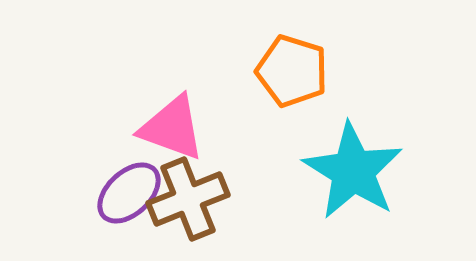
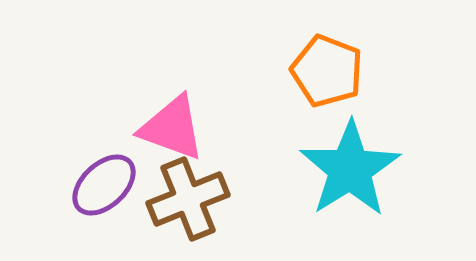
orange pentagon: moved 35 px right; rotated 4 degrees clockwise
cyan star: moved 3 px left, 2 px up; rotated 8 degrees clockwise
purple ellipse: moved 25 px left, 8 px up
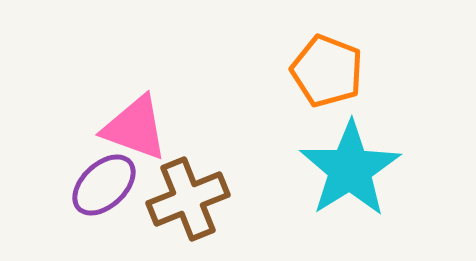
pink triangle: moved 37 px left
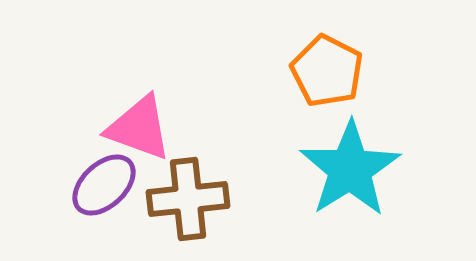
orange pentagon: rotated 6 degrees clockwise
pink triangle: moved 4 px right
brown cross: rotated 16 degrees clockwise
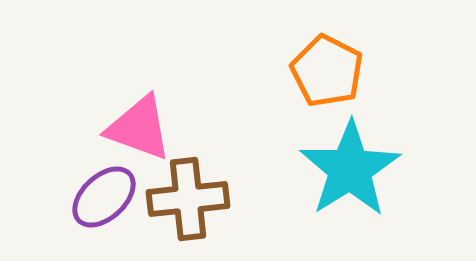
purple ellipse: moved 12 px down
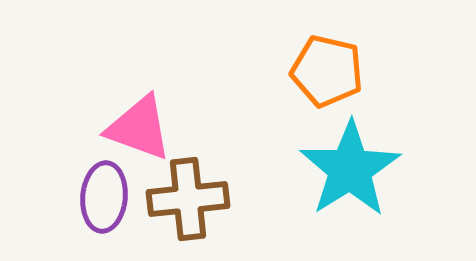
orange pentagon: rotated 14 degrees counterclockwise
purple ellipse: rotated 42 degrees counterclockwise
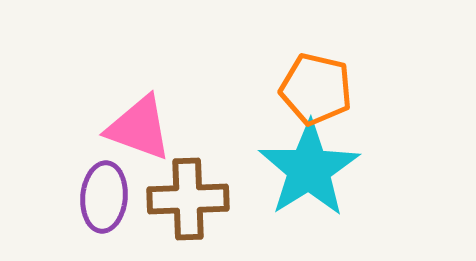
orange pentagon: moved 11 px left, 18 px down
cyan star: moved 41 px left
brown cross: rotated 4 degrees clockwise
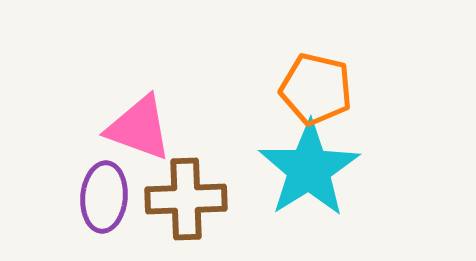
brown cross: moved 2 px left
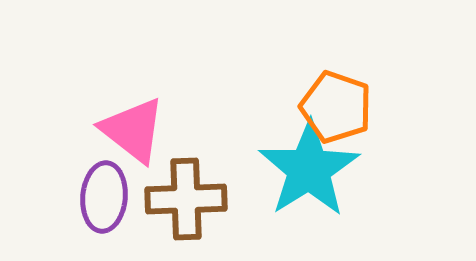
orange pentagon: moved 20 px right, 18 px down; rotated 6 degrees clockwise
pink triangle: moved 6 px left, 2 px down; rotated 18 degrees clockwise
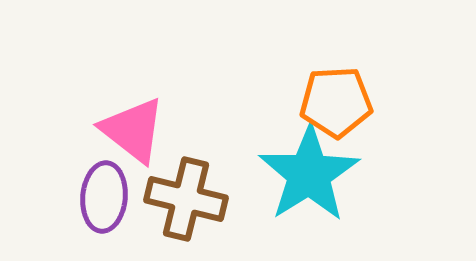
orange pentagon: moved 5 px up; rotated 22 degrees counterclockwise
cyan star: moved 5 px down
brown cross: rotated 16 degrees clockwise
